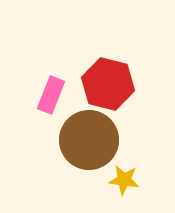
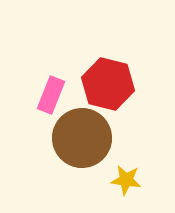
brown circle: moved 7 px left, 2 px up
yellow star: moved 2 px right
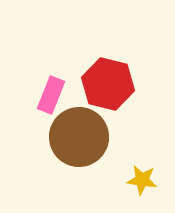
brown circle: moved 3 px left, 1 px up
yellow star: moved 16 px right
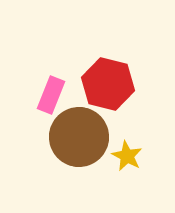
yellow star: moved 15 px left, 24 px up; rotated 20 degrees clockwise
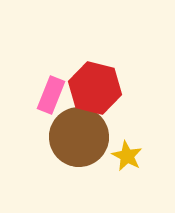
red hexagon: moved 13 px left, 4 px down
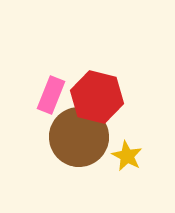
red hexagon: moved 2 px right, 9 px down
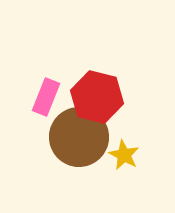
pink rectangle: moved 5 px left, 2 px down
yellow star: moved 3 px left, 1 px up
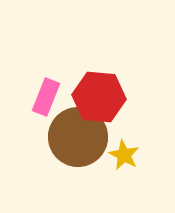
red hexagon: moved 2 px right; rotated 9 degrees counterclockwise
brown circle: moved 1 px left
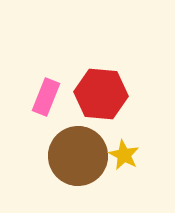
red hexagon: moved 2 px right, 3 px up
brown circle: moved 19 px down
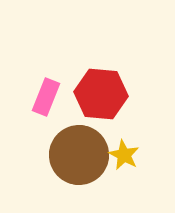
brown circle: moved 1 px right, 1 px up
